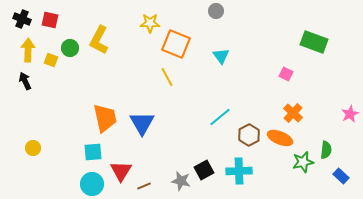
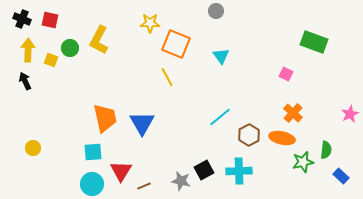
orange ellipse: moved 2 px right; rotated 10 degrees counterclockwise
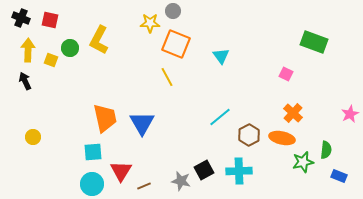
gray circle: moved 43 px left
black cross: moved 1 px left, 1 px up
yellow circle: moved 11 px up
blue rectangle: moved 2 px left; rotated 21 degrees counterclockwise
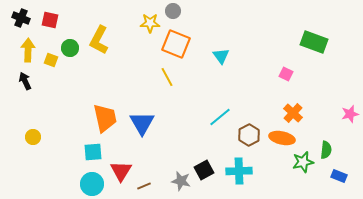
pink star: rotated 12 degrees clockwise
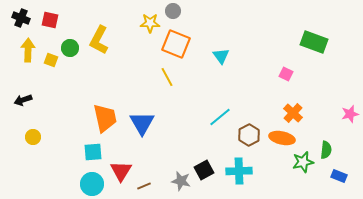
black arrow: moved 2 px left, 19 px down; rotated 84 degrees counterclockwise
